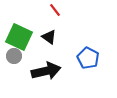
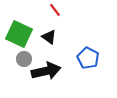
green square: moved 3 px up
gray circle: moved 10 px right, 3 px down
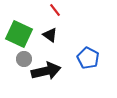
black triangle: moved 1 px right, 2 px up
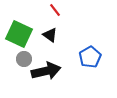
blue pentagon: moved 2 px right, 1 px up; rotated 15 degrees clockwise
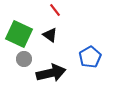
black arrow: moved 5 px right, 2 px down
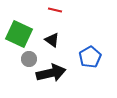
red line: rotated 40 degrees counterclockwise
black triangle: moved 2 px right, 5 px down
gray circle: moved 5 px right
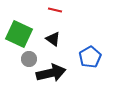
black triangle: moved 1 px right, 1 px up
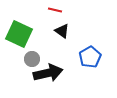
black triangle: moved 9 px right, 8 px up
gray circle: moved 3 px right
black arrow: moved 3 px left
